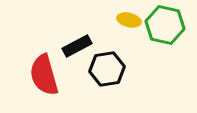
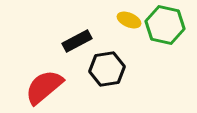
yellow ellipse: rotated 10 degrees clockwise
black rectangle: moved 5 px up
red semicircle: moved 12 px down; rotated 66 degrees clockwise
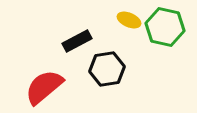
green hexagon: moved 2 px down
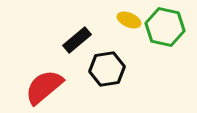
black rectangle: moved 1 px up; rotated 12 degrees counterclockwise
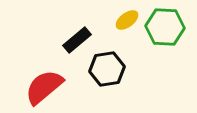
yellow ellipse: moved 2 px left; rotated 60 degrees counterclockwise
green hexagon: rotated 9 degrees counterclockwise
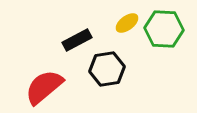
yellow ellipse: moved 3 px down
green hexagon: moved 1 px left, 2 px down
black rectangle: rotated 12 degrees clockwise
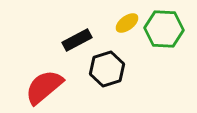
black hexagon: rotated 8 degrees counterclockwise
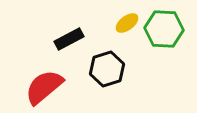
black rectangle: moved 8 px left, 1 px up
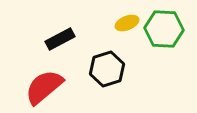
yellow ellipse: rotated 15 degrees clockwise
black rectangle: moved 9 px left
